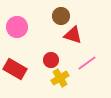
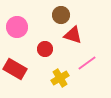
brown circle: moved 1 px up
red circle: moved 6 px left, 11 px up
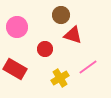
pink line: moved 1 px right, 4 px down
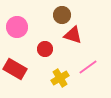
brown circle: moved 1 px right
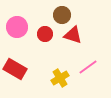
red circle: moved 15 px up
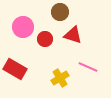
brown circle: moved 2 px left, 3 px up
pink circle: moved 6 px right
red circle: moved 5 px down
pink line: rotated 60 degrees clockwise
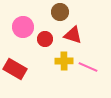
yellow cross: moved 4 px right, 17 px up; rotated 30 degrees clockwise
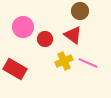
brown circle: moved 20 px right, 1 px up
red triangle: rotated 18 degrees clockwise
yellow cross: rotated 24 degrees counterclockwise
pink line: moved 4 px up
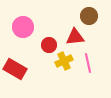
brown circle: moved 9 px right, 5 px down
red triangle: moved 2 px right, 2 px down; rotated 42 degrees counterclockwise
red circle: moved 4 px right, 6 px down
pink line: rotated 54 degrees clockwise
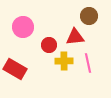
yellow cross: rotated 24 degrees clockwise
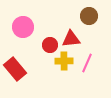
red triangle: moved 4 px left, 2 px down
red circle: moved 1 px right
pink line: moved 1 px left; rotated 36 degrees clockwise
red rectangle: rotated 20 degrees clockwise
